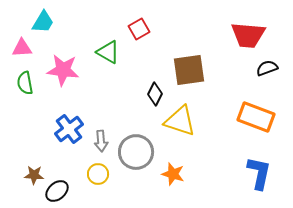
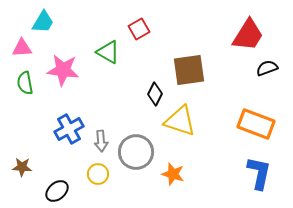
red trapezoid: rotated 63 degrees counterclockwise
orange rectangle: moved 7 px down
blue cross: rotated 8 degrees clockwise
brown star: moved 12 px left, 8 px up
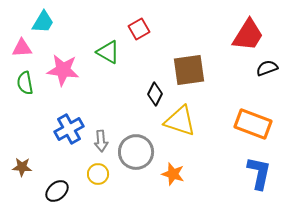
orange rectangle: moved 3 px left
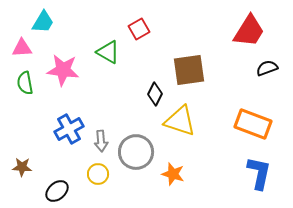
red trapezoid: moved 1 px right, 4 px up
